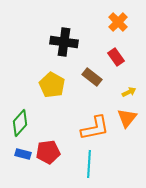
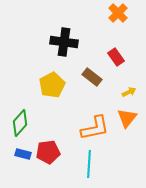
orange cross: moved 9 px up
yellow pentagon: rotated 15 degrees clockwise
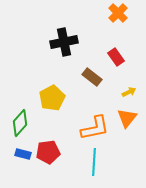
black cross: rotated 20 degrees counterclockwise
yellow pentagon: moved 13 px down
cyan line: moved 5 px right, 2 px up
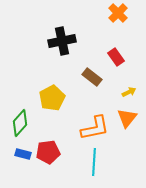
black cross: moved 2 px left, 1 px up
